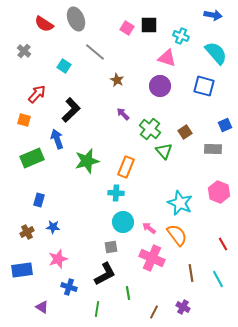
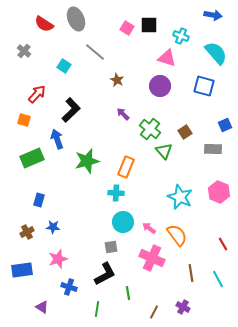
cyan star at (180, 203): moved 6 px up
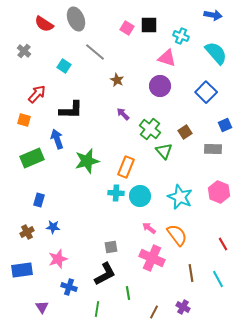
blue square at (204, 86): moved 2 px right, 6 px down; rotated 30 degrees clockwise
black L-shape at (71, 110): rotated 45 degrees clockwise
cyan circle at (123, 222): moved 17 px right, 26 px up
purple triangle at (42, 307): rotated 24 degrees clockwise
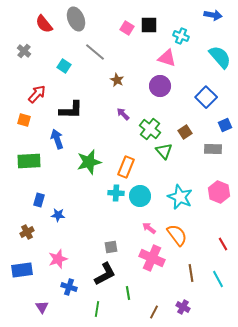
red semicircle at (44, 24): rotated 18 degrees clockwise
cyan semicircle at (216, 53): moved 4 px right, 4 px down
blue square at (206, 92): moved 5 px down
green rectangle at (32, 158): moved 3 px left, 3 px down; rotated 20 degrees clockwise
green star at (87, 161): moved 2 px right, 1 px down
blue star at (53, 227): moved 5 px right, 12 px up
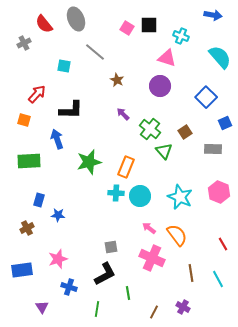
gray cross at (24, 51): moved 8 px up; rotated 24 degrees clockwise
cyan square at (64, 66): rotated 24 degrees counterclockwise
blue square at (225, 125): moved 2 px up
brown cross at (27, 232): moved 4 px up
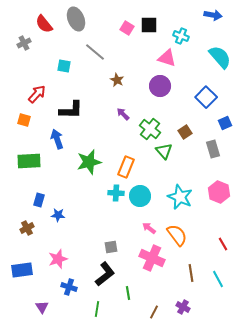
gray rectangle at (213, 149): rotated 72 degrees clockwise
black L-shape at (105, 274): rotated 10 degrees counterclockwise
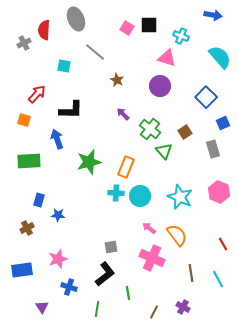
red semicircle at (44, 24): moved 6 px down; rotated 42 degrees clockwise
blue square at (225, 123): moved 2 px left
